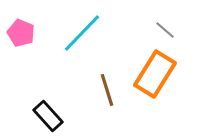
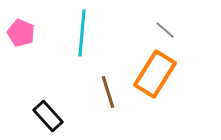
cyan line: rotated 39 degrees counterclockwise
brown line: moved 1 px right, 2 px down
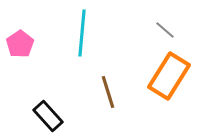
pink pentagon: moved 1 px left, 11 px down; rotated 16 degrees clockwise
orange rectangle: moved 14 px right, 2 px down
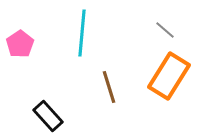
brown line: moved 1 px right, 5 px up
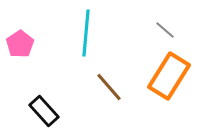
cyan line: moved 4 px right
brown line: rotated 24 degrees counterclockwise
black rectangle: moved 4 px left, 5 px up
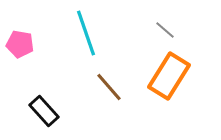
cyan line: rotated 24 degrees counterclockwise
pink pentagon: rotated 28 degrees counterclockwise
